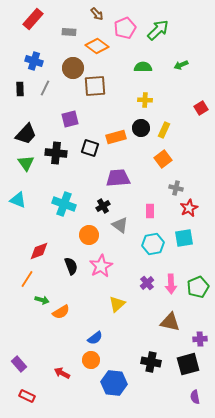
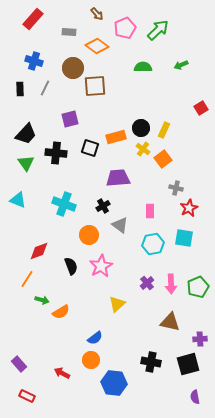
yellow cross at (145, 100): moved 2 px left, 49 px down; rotated 32 degrees clockwise
cyan square at (184, 238): rotated 18 degrees clockwise
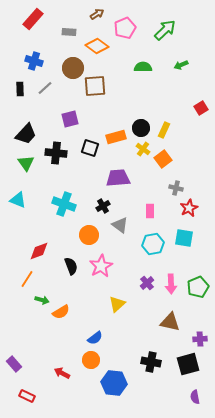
brown arrow at (97, 14): rotated 80 degrees counterclockwise
green arrow at (158, 30): moved 7 px right
gray line at (45, 88): rotated 21 degrees clockwise
purple rectangle at (19, 364): moved 5 px left
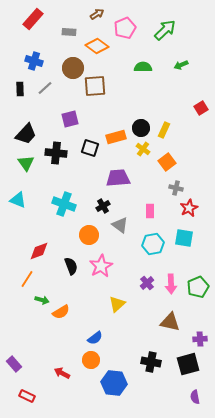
orange square at (163, 159): moved 4 px right, 3 px down
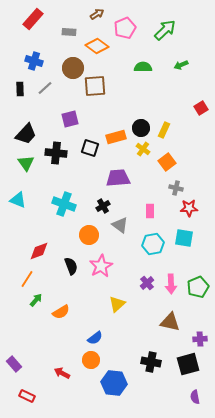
red star at (189, 208): rotated 24 degrees clockwise
green arrow at (42, 300): moved 6 px left; rotated 64 degrees counterclockwise
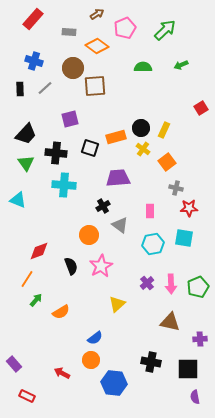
cyan cross at (64, 204): moved 19 px up; rotated 15 degrees counterclockwise
black square at (188, 364): moved 5 px down; rotated 15 degrees clockwise
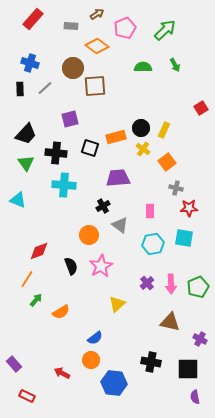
gray rectangle at (69, 32): moved 2 px right, 6 px up
blue cross at (34, 61): moved 4 px left, 2 px down
green arrow at (181, 65): moved 6 px left; rotated 96 degrees counterclockwise
purple cross at (200, 339): rotated 32 degrees clockwise
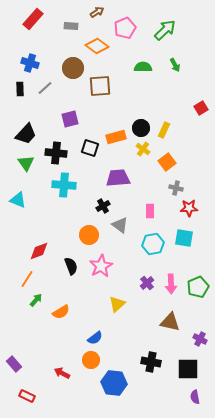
brown arrow at (97, 14): moved 2 px up
brown square at (95, 86): moved 5 px right
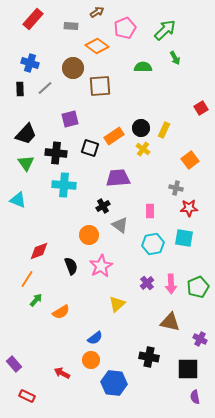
green arrow at (175, 65): moved 7 px up
orange rectangle at (116, 137): moved 2 px left, 1 px up; rotated 18 degrees counterclockwise
orange square at (167, 162): moved 23 px right, 2 px up
black cross at (151, 362): moved 2 px left, 5 px up
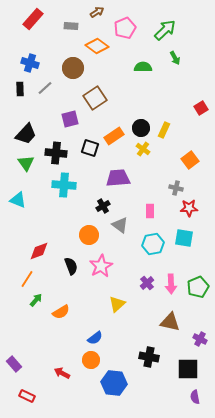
brown square at (100, 86): moved 5 px left, 12 px down; rotated 30 degrees counterclockwise
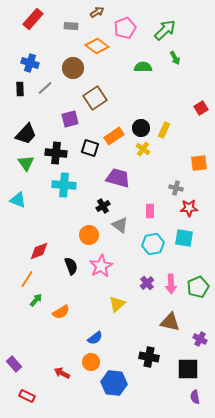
orange square at (190, 160): moved 9 px right, 3 px down; rotated 30 degrees clockwise
purple trapezoid at (118, 178): rotated 20 degrees clockwise
orange circle at (91, 360): moved 2 px down
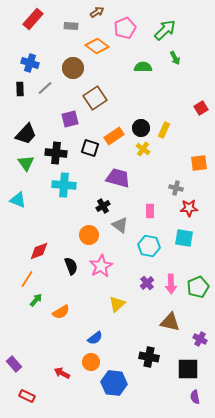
cyan hexagon at (153, 244): moved 4 px left, 2 px down; rotated 20 degrees clockwise
